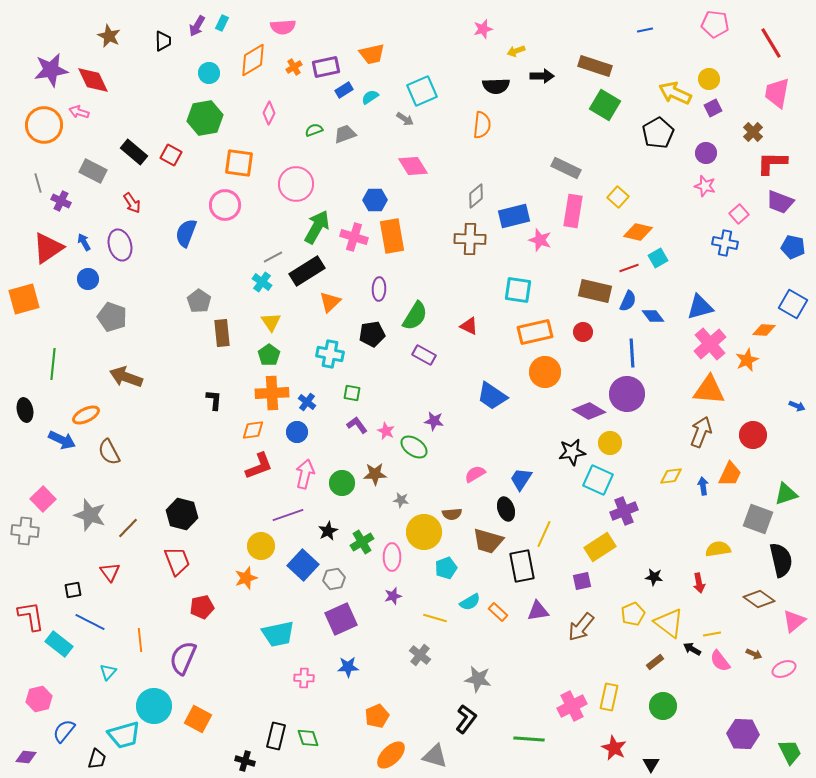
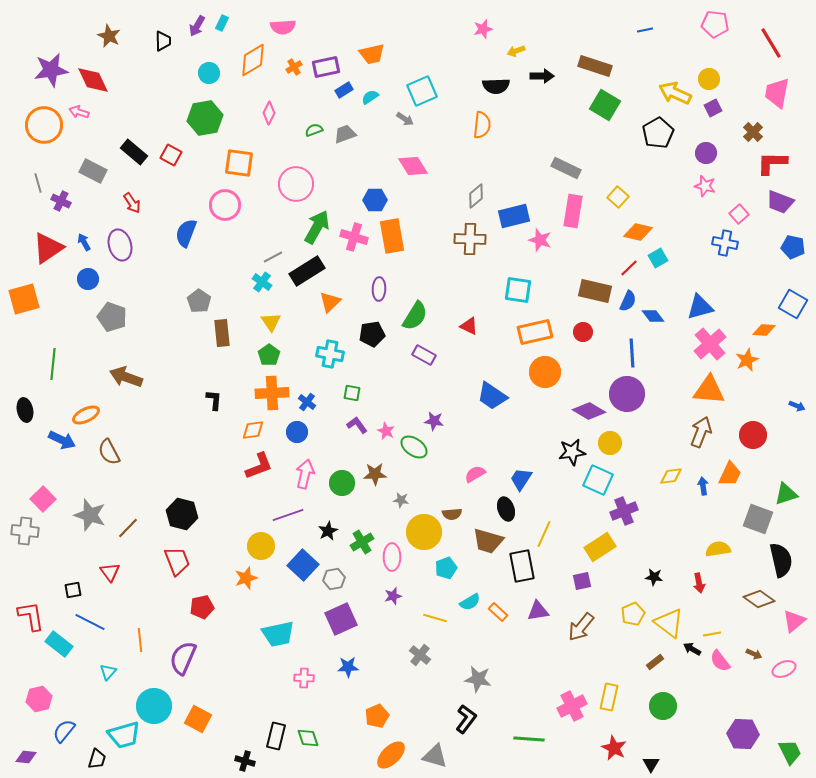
red line at (629, 268): rotated 24 degrees counterclockwise
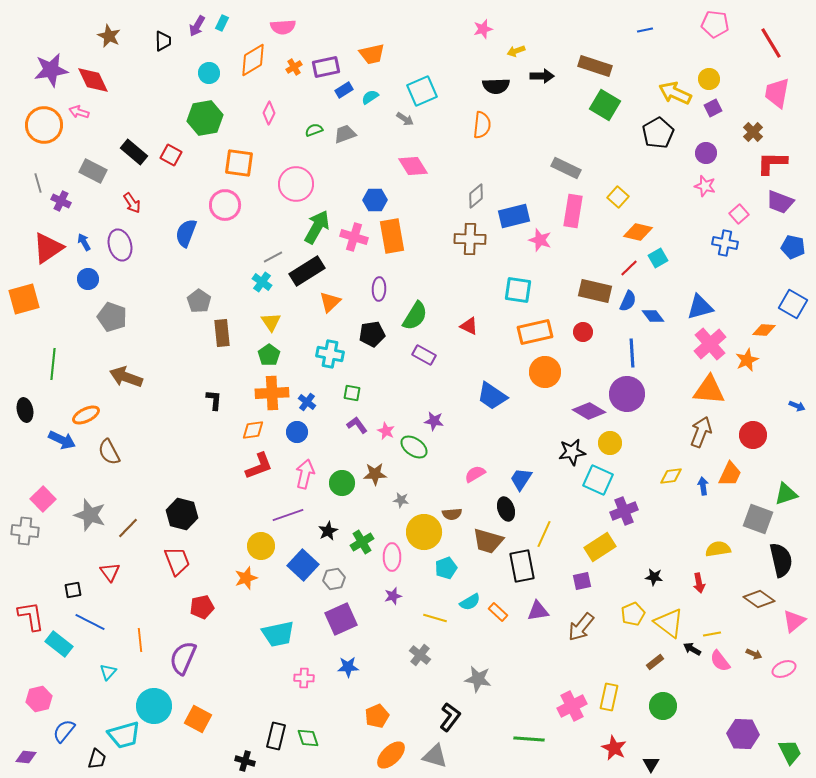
black L-shape at (466, 719): moved 16 px left, 2 px up
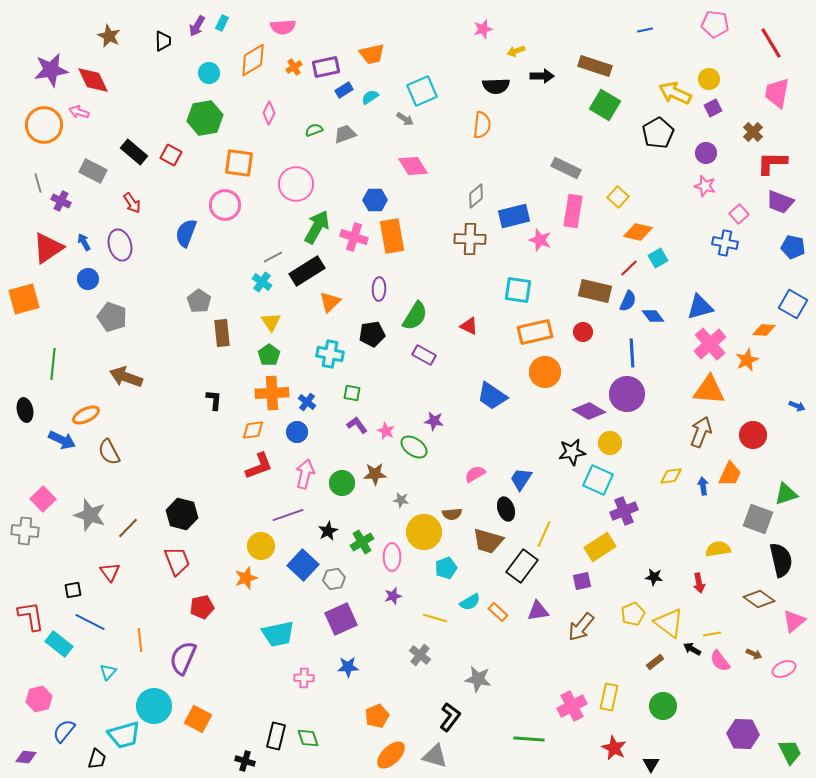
black rectangle at (522, 566): rotated 48 degrees clockwise
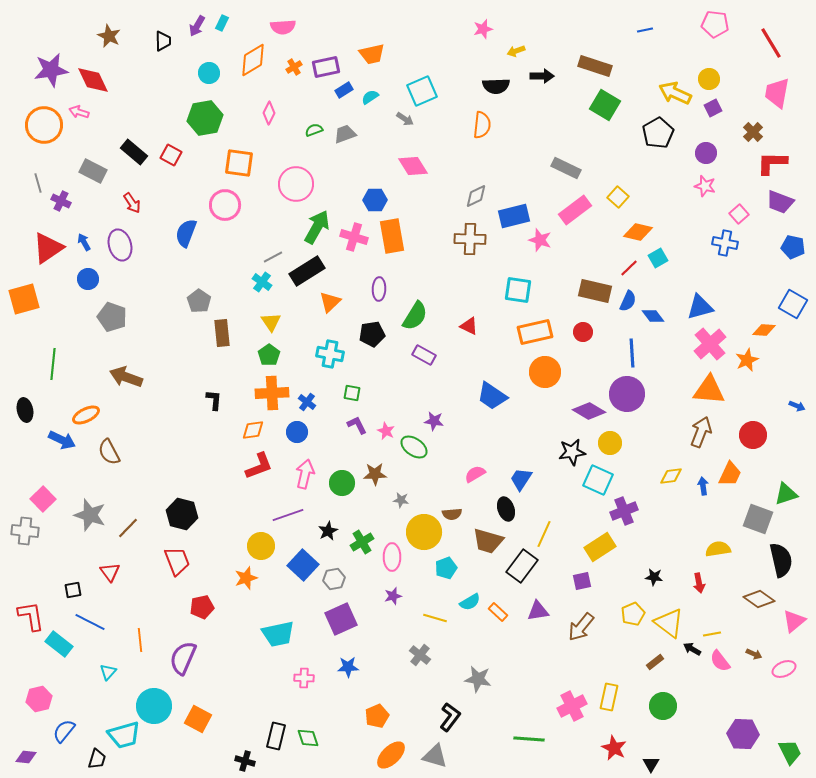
gray diamond at (476, 196): rotated 15 degrees clockwise
pink rectangle at (573, 211): moved 2 px right, 1 px up; rotated 44 degrees clockwise
purple L-shape at (357, 425): rotated 10 degrees clockwise
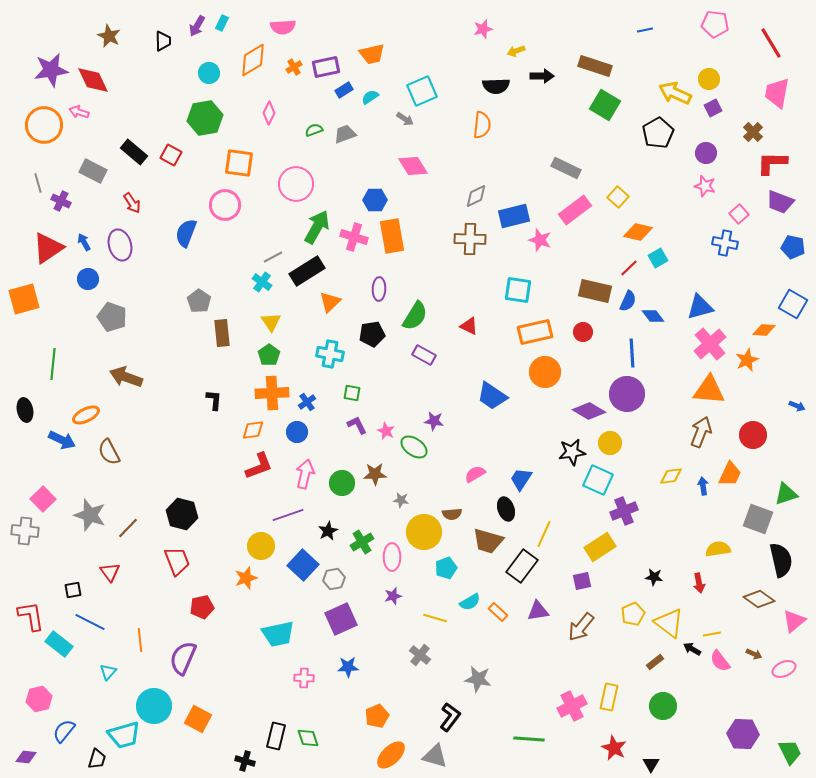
blue cross at (307, 402): rotated 18 degrees clockwise
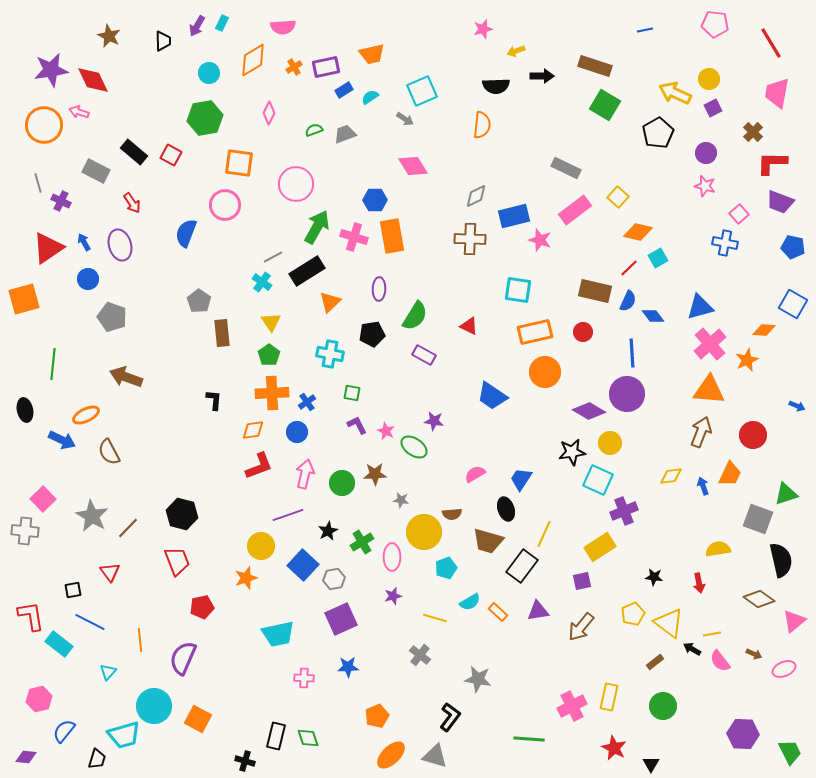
gray rectangle at (93, 171): moved 3 px right
blue arrow at (703, 486): rotated 12 degrees counterclockwise
gray star at (90, 515): moved 2 px right, 1 px down; rotated 12 degrees clockwise
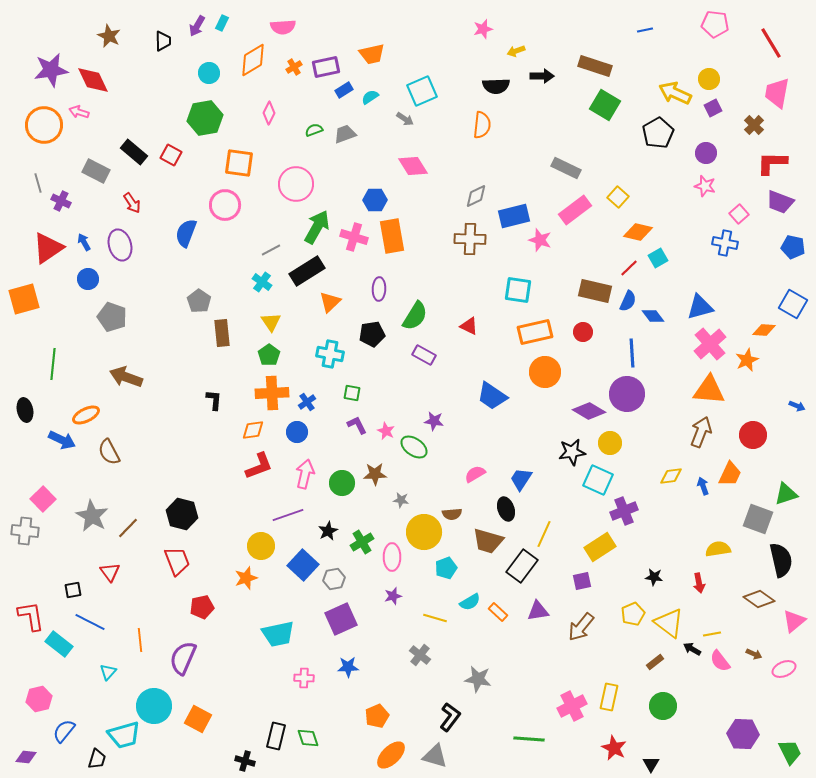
brown cross at (753, 132): moved 1 px right, 7 px up
gray line at (273, 257): moved 2 px left, 7 px up
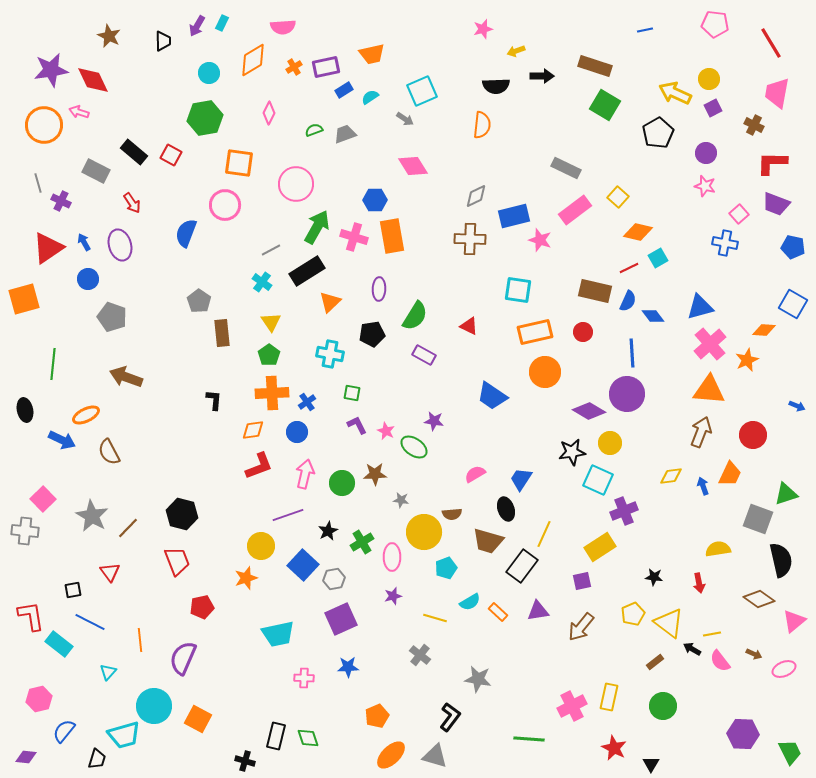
brown cross at (754, 125): rotated 18 degrees counterclockwise
purple trapezoid at (780, 202): moved 4 px left, 2 px down
red line at (629, 268): rotated 18 degrees clockwise
